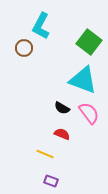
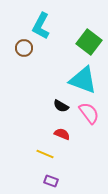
black semicircle: moved 1 px left, 2 px up
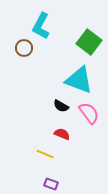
cyan triangle: moved 4 px left
purple rectangle: moved 3 px down
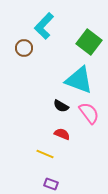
cyan L-shape: moved 3 px right; rotated 16 degrees clockwise
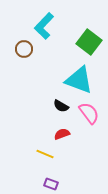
brown circle: moved 1 px down
red semicircle: rotated 42 degrees counterclockwise
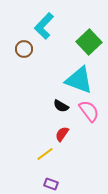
green square: rotated 10 degrees clockwise
pink semicircle: moved 2 px up
red semicircle: rotated 35 degrees counterclockwise
yellow line: rotated 60 degrees counterclockwise
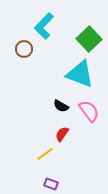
green square: moved 3 px up
cyan triangle: moved 1 px right, 6 px up
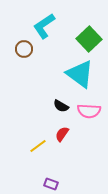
cyan L-shape: rotated 12 degrees clockwise
cyan triangle: rotated 16 degrees clockwise
pink semicircle: rotated 130 degrees clockwise
yellow line: moved 7 px left, 8 px up
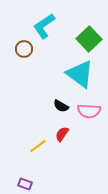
purple rectangle: moved 26 px left
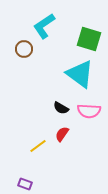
green square: rotated 30 degrees counterclockwise
black semicircle: moved 2 px down
